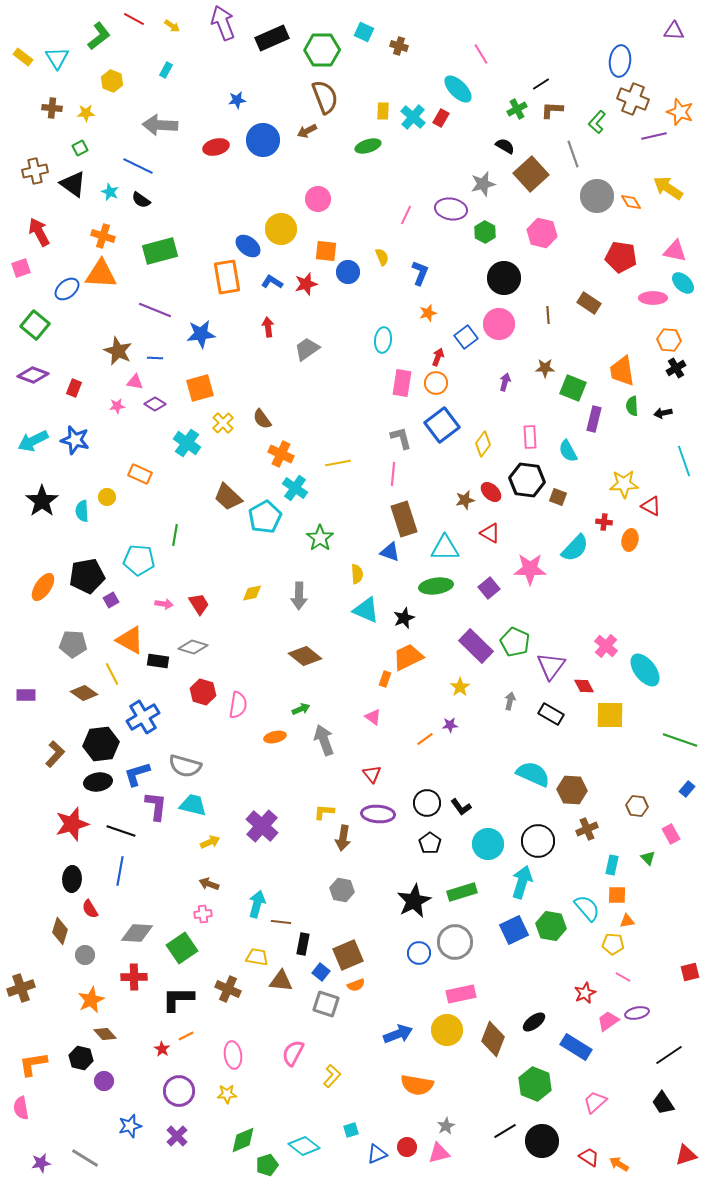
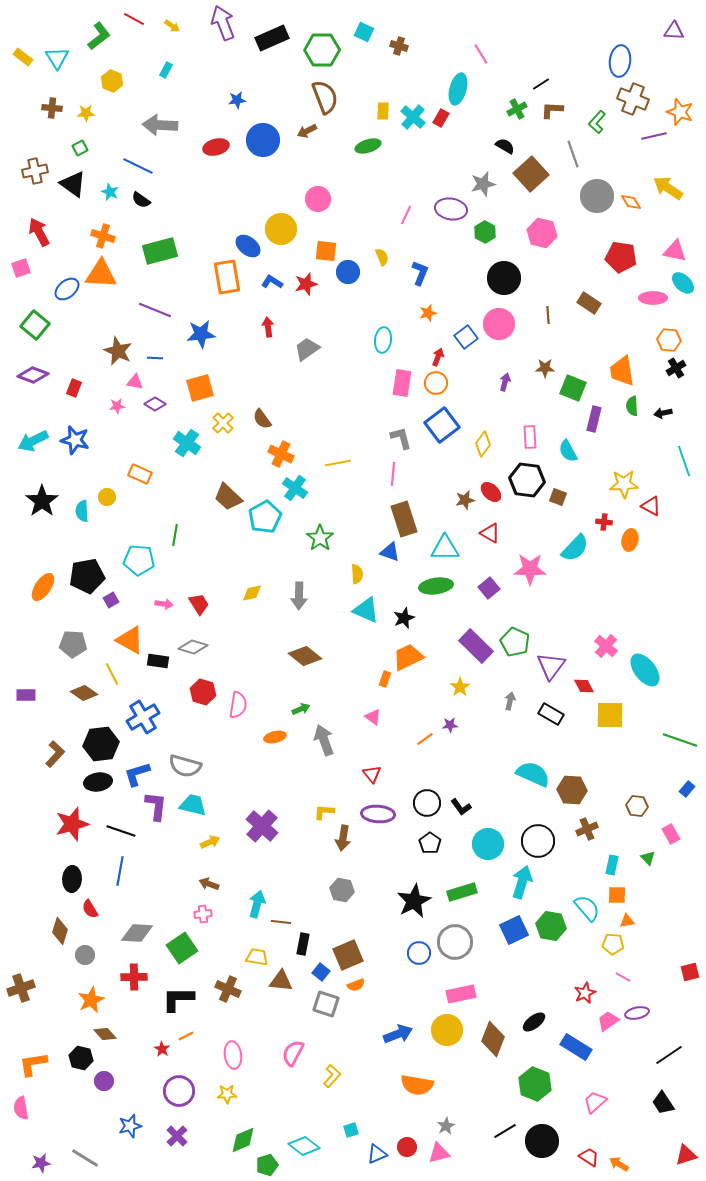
cyan ellipse at (458, 89): rotated 60 degrees clockwise
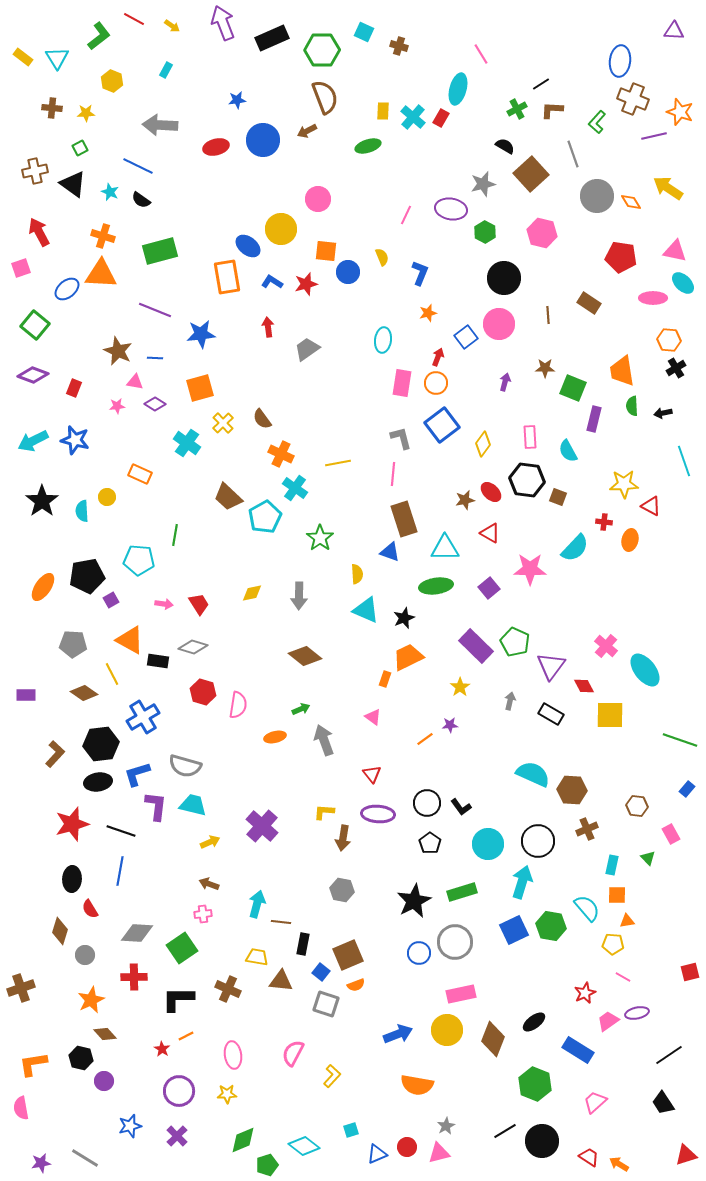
blue rectangle at (576, 1047): moved 2 px right, 3 px down
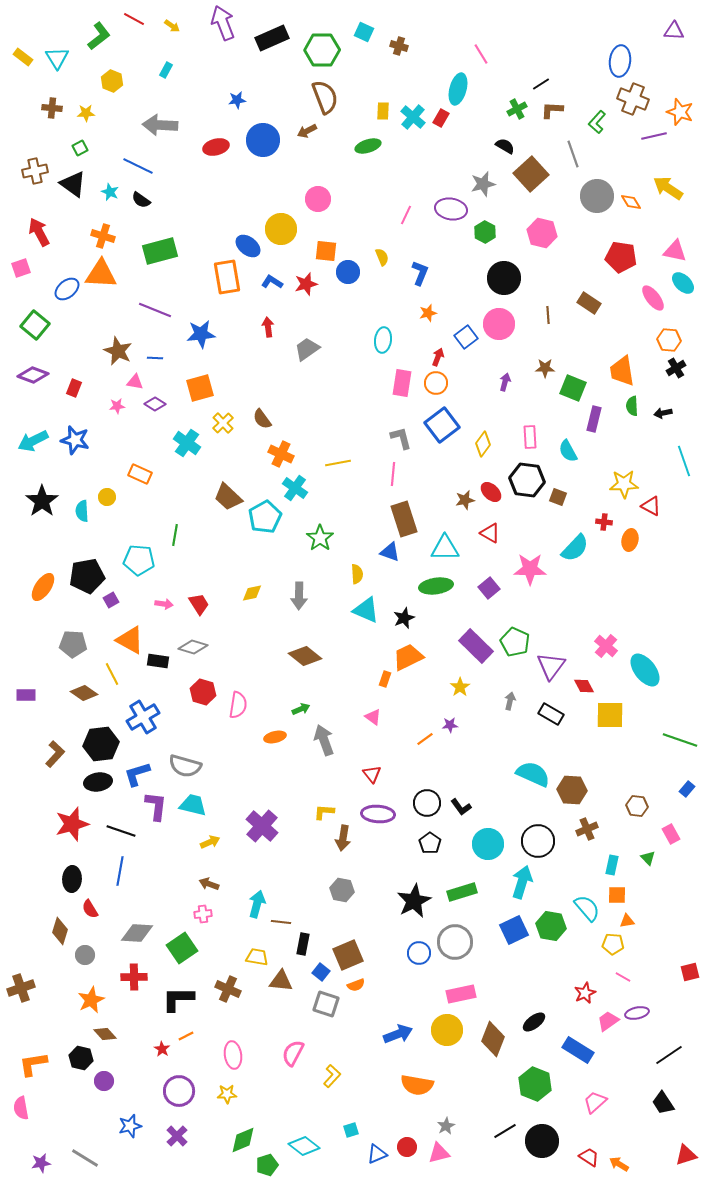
pink ellipse at (653, 298): rotated 52 degrees clockwise
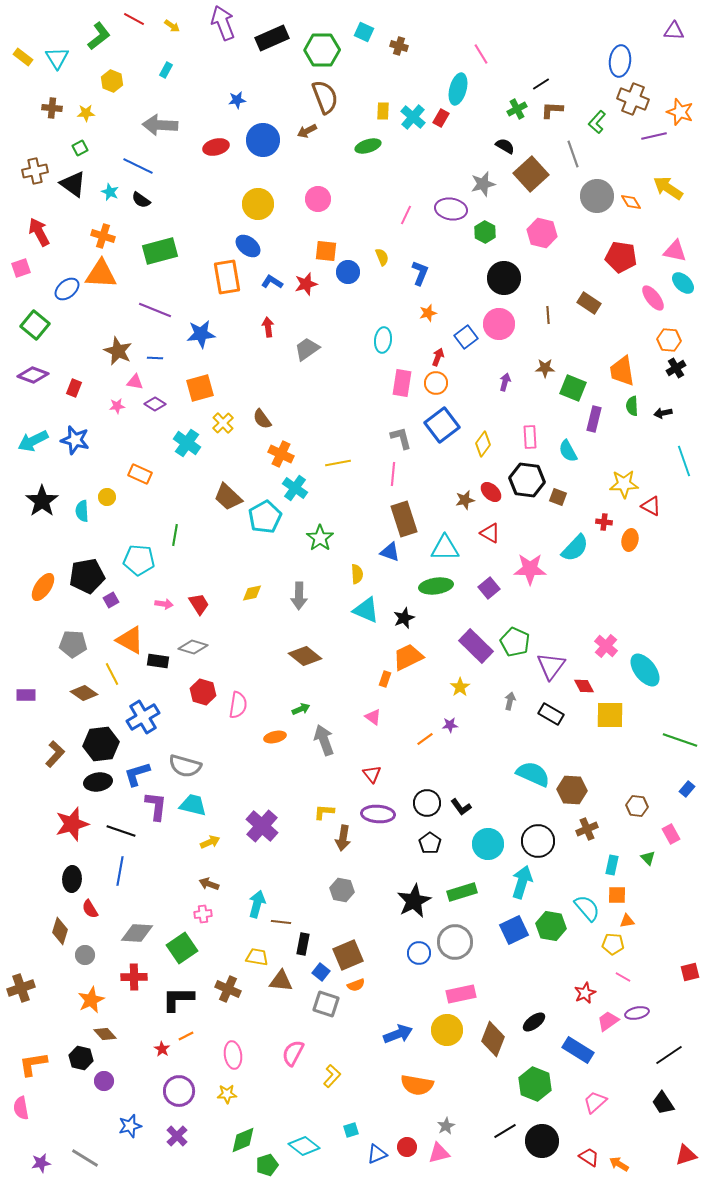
yellow circle at (281, 229): moved 23 px left, 25 px up
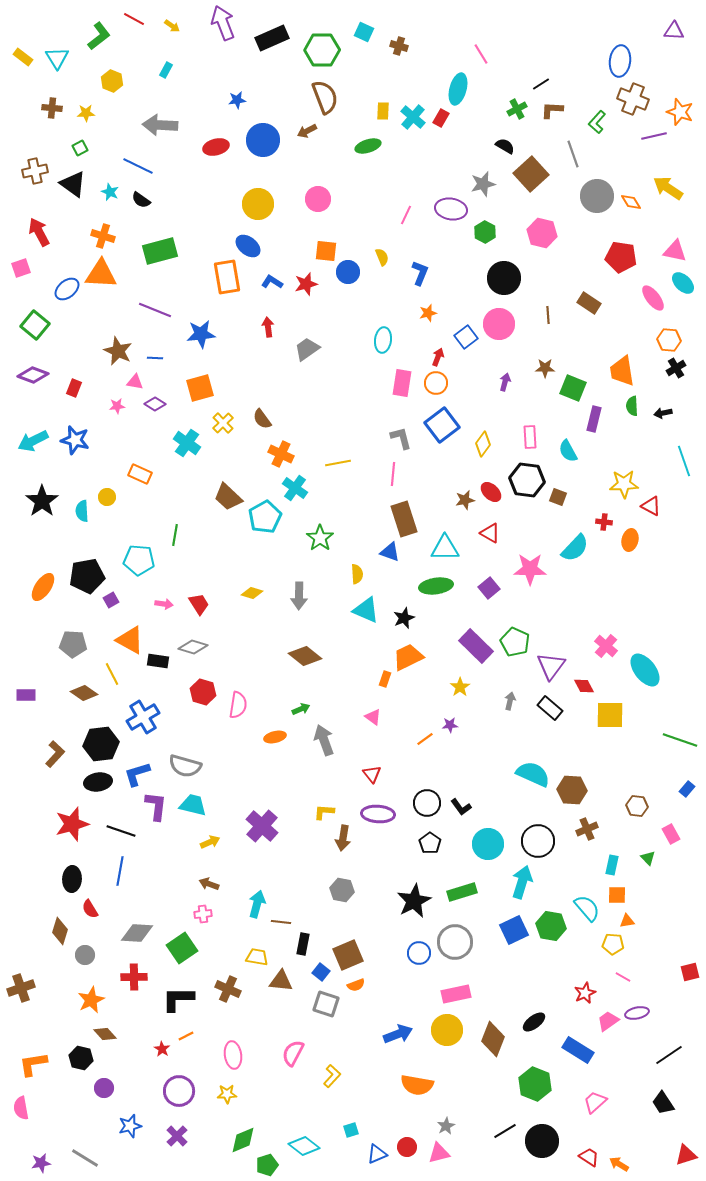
yellow diamond at (252, 593): rotated 30 degrees clockwise
black rectangle at (551, 714): moved 1 px left, 6 px up; rotated 10 degrees clockwise
pink rectangle at (461, 994): moved 5 px left
purple circle at (104, 1081): moved 7 px down
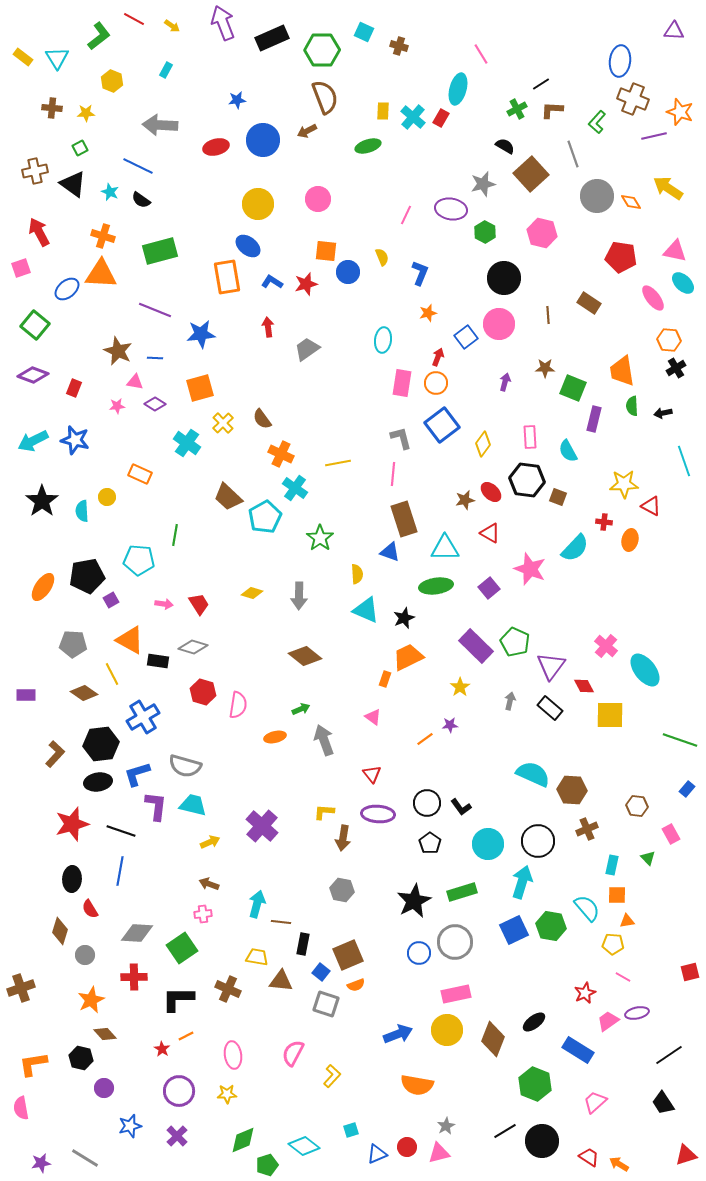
pink star at (530, 569): rotated 20 degrees clockwise
